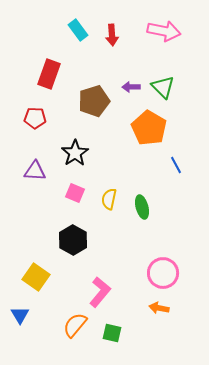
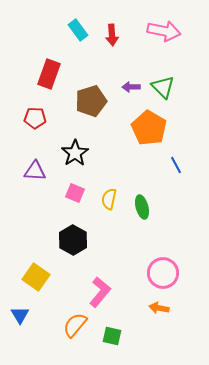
brown pentagon: moved 3 px left
green square: moved 3 px down
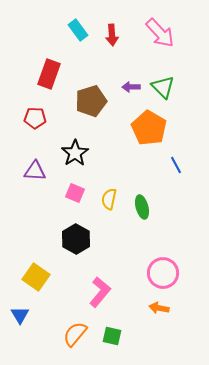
pink arrow: moved 4 px left, 2 px down; rotated 36 degrees clockwise
black hexagon: moved 3 px right, 1 px up
orange semicircle: moved 9 px down
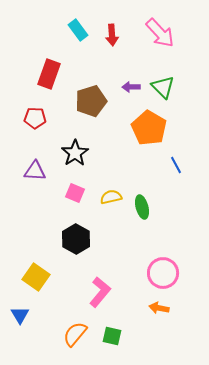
yellow semicircle: moved 2 px right, 2 px up; rotated 65 degrees clockwise
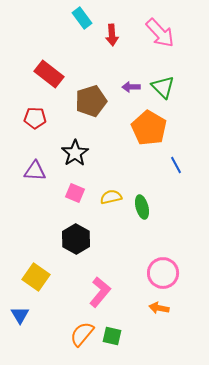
cyan rectangle: moved 4 px right, 12 px up
red rectangle: rotated 72 degrees counterclockwise
orange semicircle: moved 7 px right
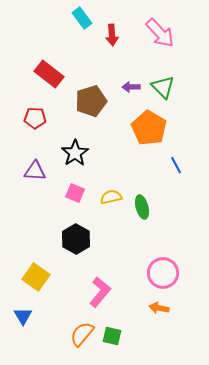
blue triangle: moved 3 px right, 1 px down
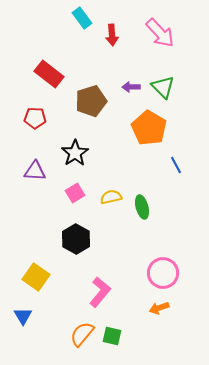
pink square: rotated 36 degrees clockwise
orange arrow: rotated 30 degrees counterclockwise
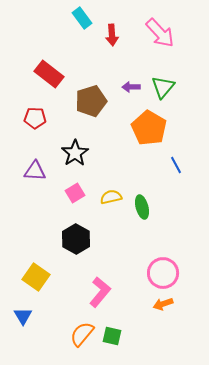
green triangle: rotated 25 degrees clockwise
orange arrow: moved 4 px right, 4 px up
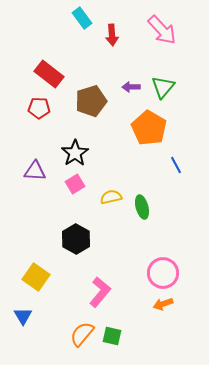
pink arrow: moved 2 px right, 3 px up
red pentagon: moved 4 px right, 10 px up
pink square: moved 9 px up
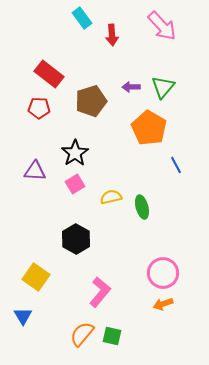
pink arrow: moved 4 px up
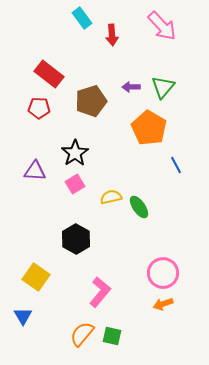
green ellipse: moved 3 px left; rotated 20 degrees counterclockwise
